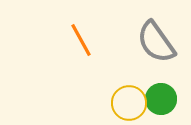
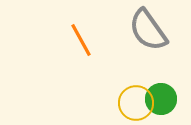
gray semicircle: moved 8 px left, 12 px up
yellow circle: moved 7 px right
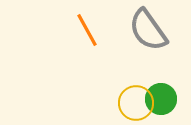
orange line: moved 6 px right, 10 px up
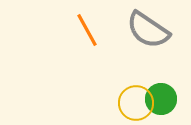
gray semicircle: rotated 21 degrees counterclockwise
